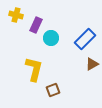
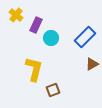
yellow cross: rotated 24 degrees clockwise
blue rectangle: moved 2 px up
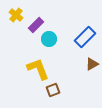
purple rectangle: rotated 21 degrees clockwise
cyan circle: moved 2 px left, 1 px down
yellow L-shape: moved 4 px right; rotated 35 degrees counterclockwise
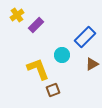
yellow cross: moved 1 px right; rotated 16 degrees clockwise
cyan circle: moved 13 px right, 16 px down
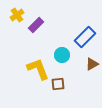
brown square: moved 5 px right, 6 px up; rotated 16 degrees clockwise
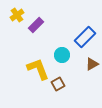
brown square: rotated 24 degrees counterclockwise
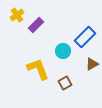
cyan circle: moved 1 px right, 4 px up
brown square: moved 7 px right, 1 px up
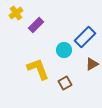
yellow cross: moved 1 px left, 2 px up
cyan circle: moved 1 px right, 1 px up
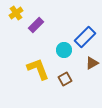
brown triangle: moved 1 px up
brown square: moved 4 px up
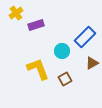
purple rectangle: rotated 28 degrees clockwise
cyan circle: moved 2 px left, 1 px down
